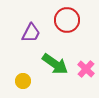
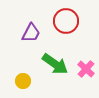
red circle: moved 1 px left, 1 px down
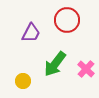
red circle: moved 1 px right, 1 px up
green arrow: rotated 92 degrees clockwise
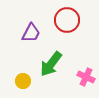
green arrow: moved 4 px left
pink cross: moved 8 px down; rotated 18 degrees counterclockwise
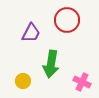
green arrow: rotated 28 degrees counterclockwise
pink cross: moved 4 px left, 5 px down
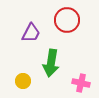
green arrow: moved 1 px up
pink cross: moved 1 px left, 1 px down; rotated 12 degrees counterclockwise
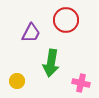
red circle: moved 1 px left
yellow circle: moved 6 px left
